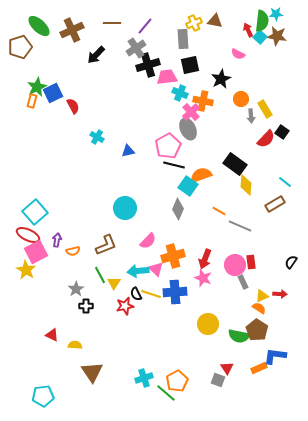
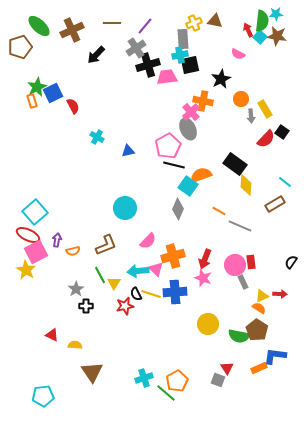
cyan cross at (180, 93): moved 38 px up; rotated 35 degrees counterclockwise
orange rectangle at (32, 101): rotated 32 degrees counterclockwise
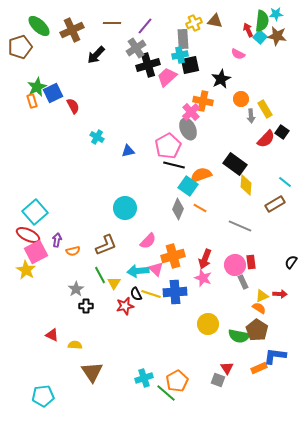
pink trapezoid at (167, 77): rotated 35 degrees counterclockwise
orange line at (219, 211): moved 19 px left, 3 px up
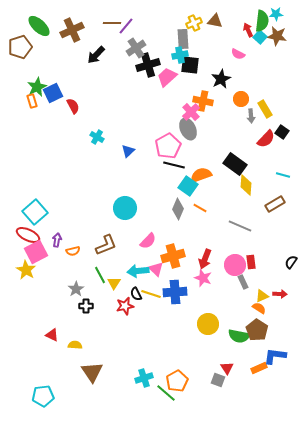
purple line at (145, 26): moved 19 px left
black square at (190, 65): rotated 18 degrees clockwise
blue triangle at (128, 151): rotated 32 degrees counterclockwise
cyan line at (285, 182): moved 2 px left, 7 px up; rotated 24 degrees counterclockwise
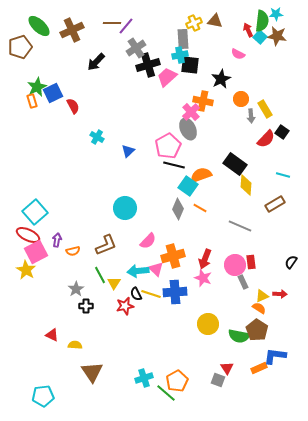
black arrow at (96, 55): moved 7 px down
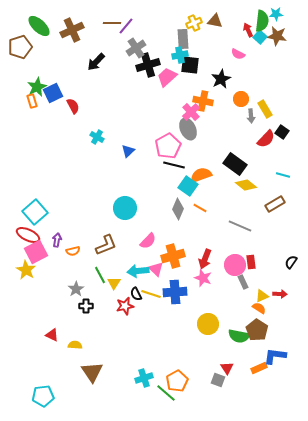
yellow diamond at (246, 185): rotated 55 degrees counterclockwise
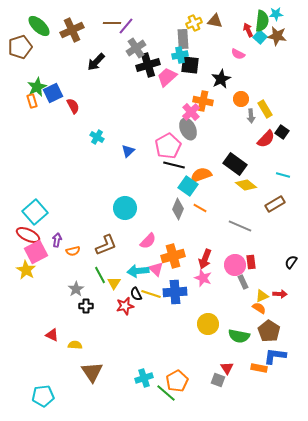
brown pentagon at (257, 330): moved 12 px right, 1 px down
orange rectangle at (259, 368): rotated 35 degrees clockwise
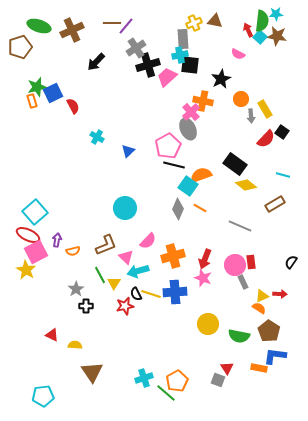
green ellipse at (39, 26): rotated 25 degrees counterclockwise
green star at (37, 87): rotated 12 degrees clockwise
pink triangle at (156, 269): moved 30 px left, 12 px up
cyan arrow at (138, 271): rotated 10 degrees counterclockwise
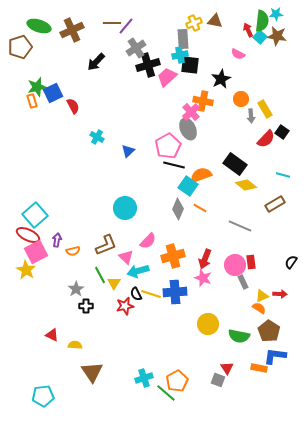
cyan square at (35, 212): moved 3 px down
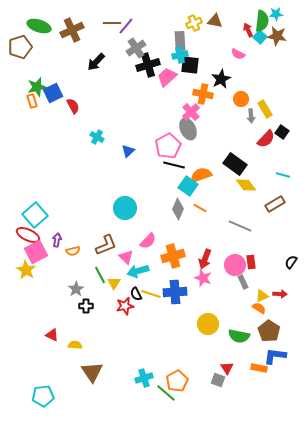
gray rectangle at (183, 39): moved 3 px left, 2 px down
orange cross at (203, 101): moved 7 px up
yellow diamond at (246, 185): rotated 15 degrees clockwise
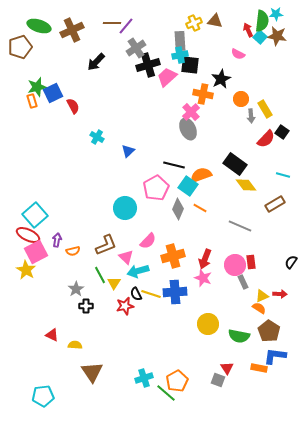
pink pentagon at (168, 146): moved 12 px left, 42 px down
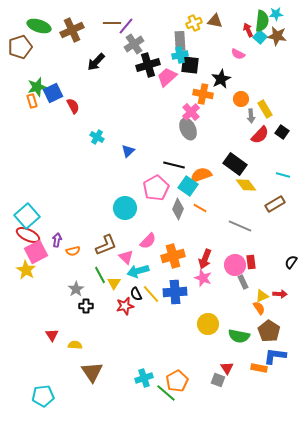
gray cross at (136, 48): moved 2 px left, 4 px up
red semicircle at (266, 139): moved 6 px left, 4 px up
cyan square at (35, 215): moved 8 px left, 1 px down
yellow line at (151, 294): rotated 30 degrees clockwise
orange semicircle at (259, 308): rotated 24 degrees clockwise
red triangle at (52, 335): rotated 32 degrees clockwise
